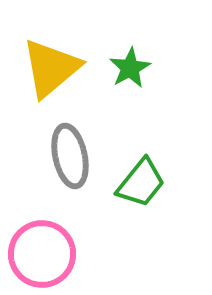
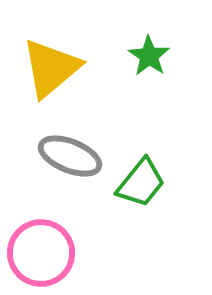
green star: moved 19 px right, 12 px up; rotated 9 degrees counterclockwise
gray ellipse: rotated 56 degrees counterclockwise
pink circle: moved 1 px left, 1 px up
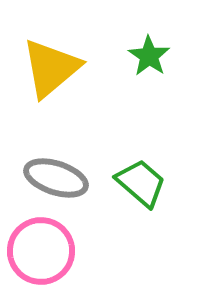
gray ellipse: moved 14 px left, 22 px down; rotated 4 degrees counterclockwise
green trapezoid: rotated 88 degrees counterclockwise
pink circle: moved 2 px up
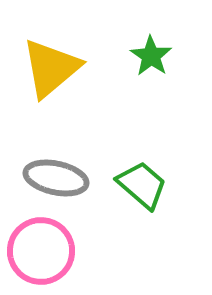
green star: moved 2 px right
gray ellipse: rotated 6 degrees counterclockwise
green trapezoid: moved 1 px right, 2 px down
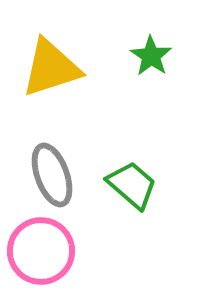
yellow triangle: rotated 22 degrees clockwise
gray ellipse: moved 4 px left, 3 px up; rotated 58 degrees clockwise
green trapezoid: moved 10 px left
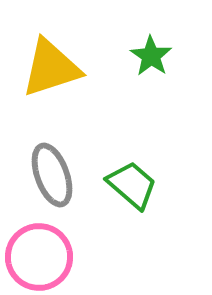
pink circle: moved 2 px left, 6 px down
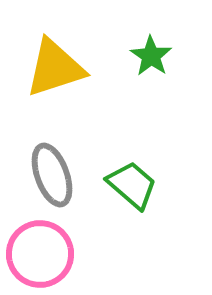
yellow triangle: moved 4 px right
pink circle: moved 1 px right, 3 px up
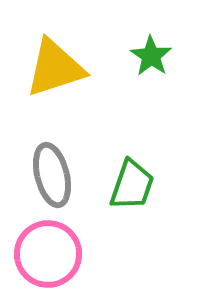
gray ellipse: rotated 6 degrees clockwise
green trapezoid: rotated 68 degrees clockwise
pink circle: moved 8 px right
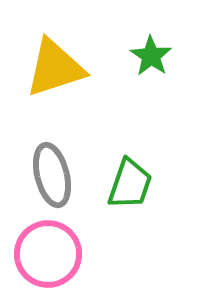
green trapezoid: moved 2 px left, 1 px up
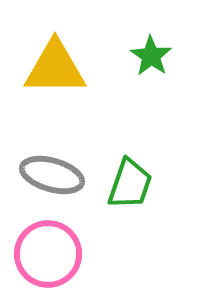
yellow triangle: rotated 18 degrees clockwise
gray ellipse: rotated 60 degrees counterclockwise
